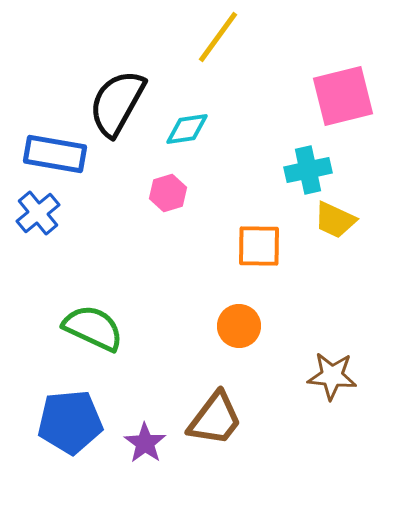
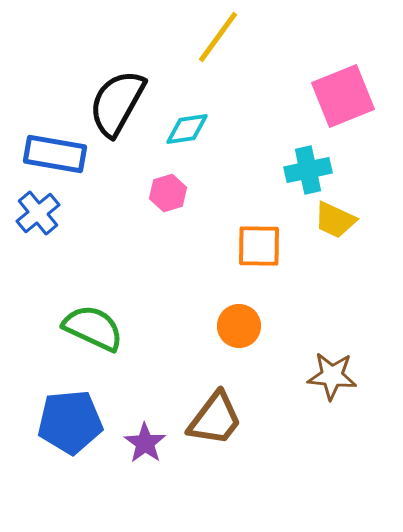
pink square: rotated 8 degrees counterclockwise
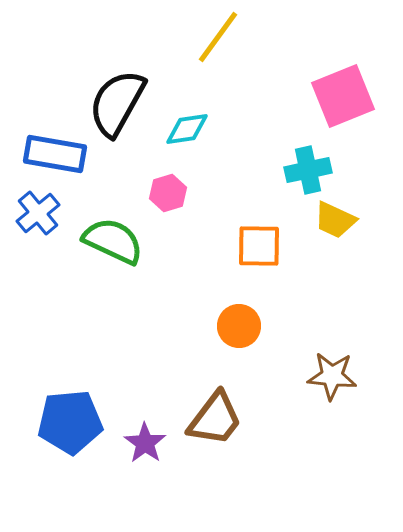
green semicircle: moved 20 px right, 87 px up
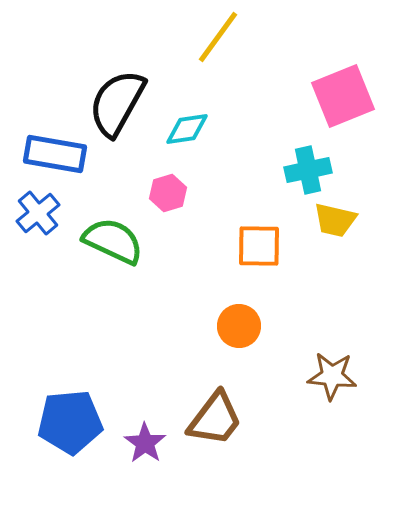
yellow trapezoid: rotated 12 degrees counterclockwise
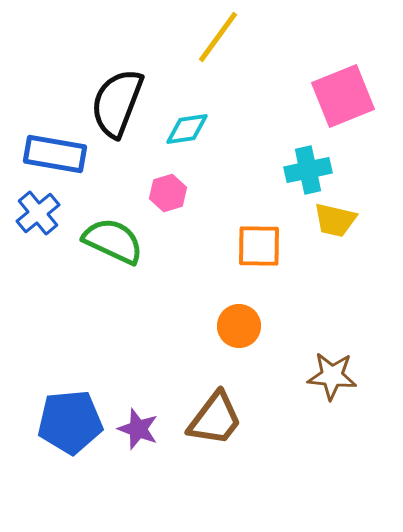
black semicircle: rotated 8 degrees counterclockwise
purple star: moved 7 px left, 14 px up; rotated 15 degrees counterclockwise
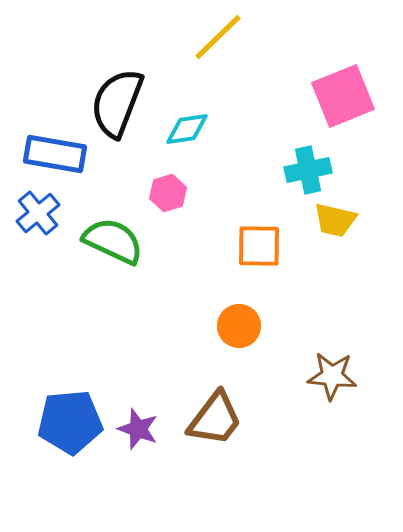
yellow line: rotated 10 degrees clockwise
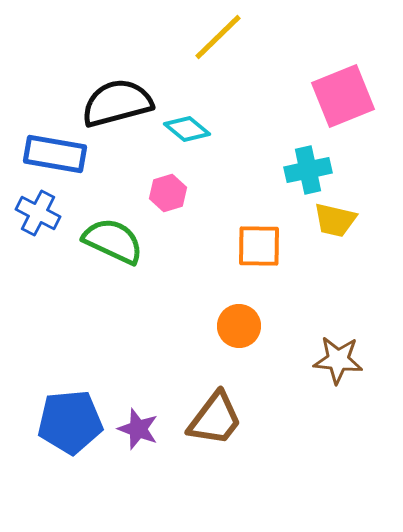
black semicircle: rotated 54 degrees clockwise
cyan diamond: rotated 48 degrees clockwise
blue cross: rotated 24 degrees counterclockwise
brown star: moved 6 px right, 16 px up
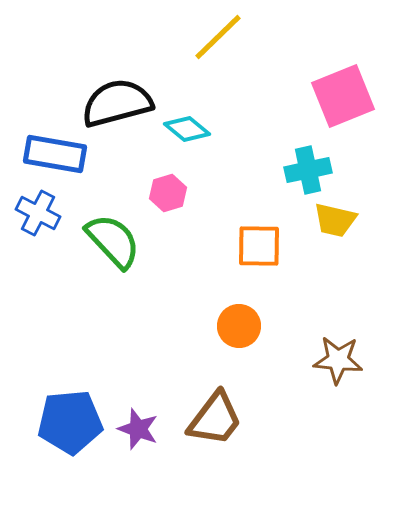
green semicircle: rotated 22 degrees clockwise
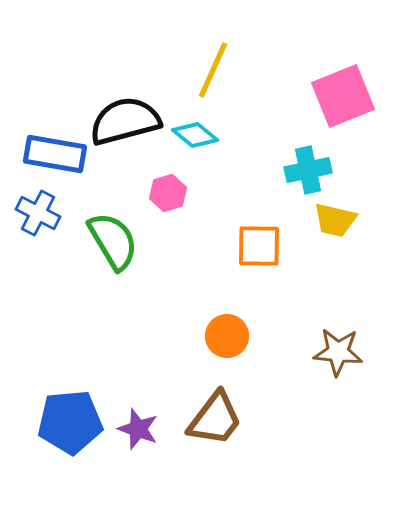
yellow line: moved 5 px left, 33 px down; rotated 22 degrees counterclockwise
black semicircle: moved 8 px right, 18 px down
cyan diamond: moved 8 px right, 6 px down
green semicircle: rotated 12 degrees clockwise
orange circle: moved 12 px left, 10 px down
brown star: moved 8 px up
